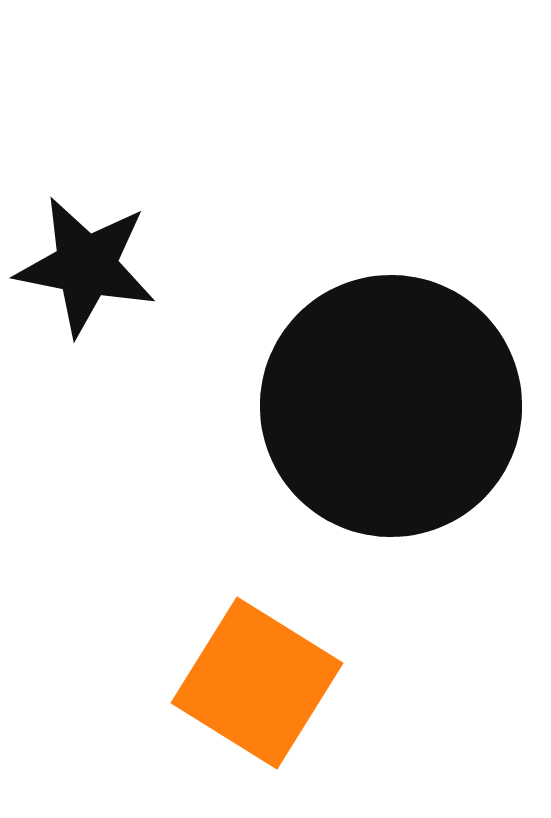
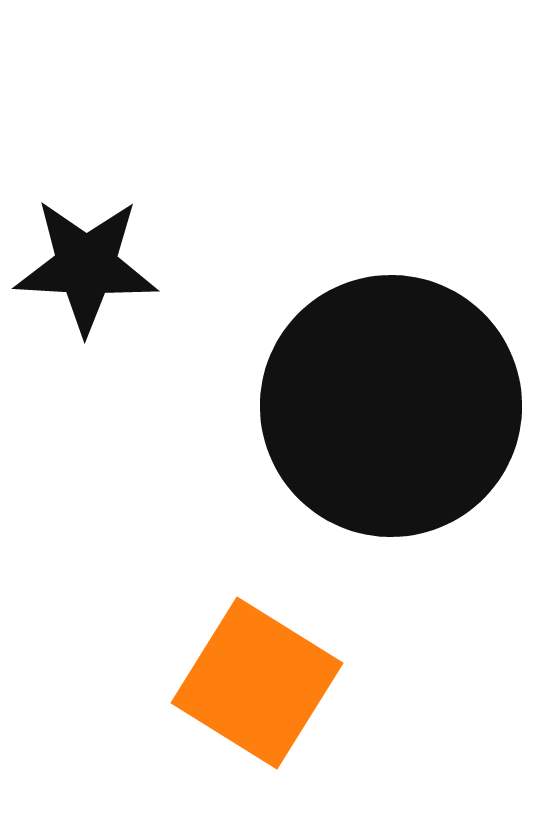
black star: rotated 8 degrees counterclockwise
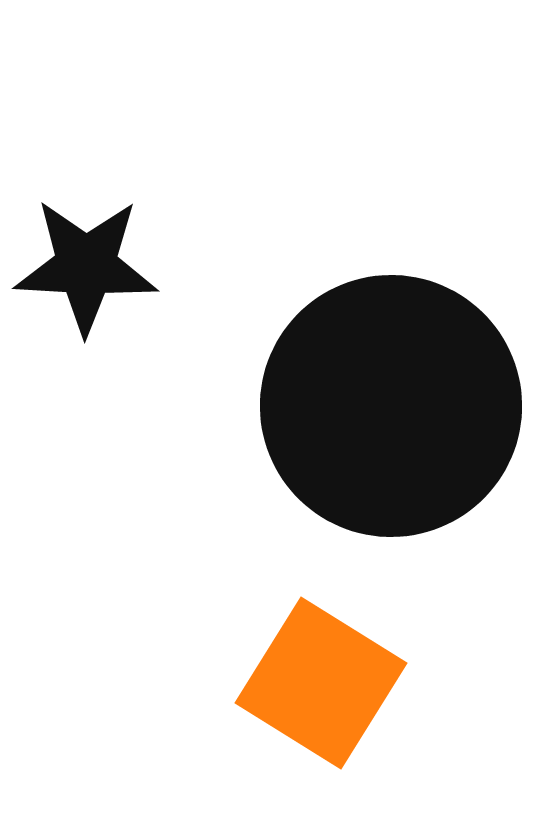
orange square: moved 64 px right
